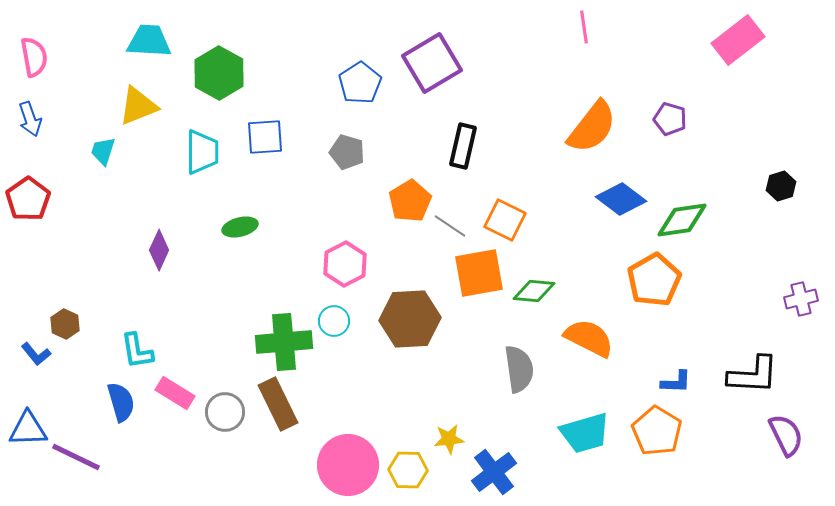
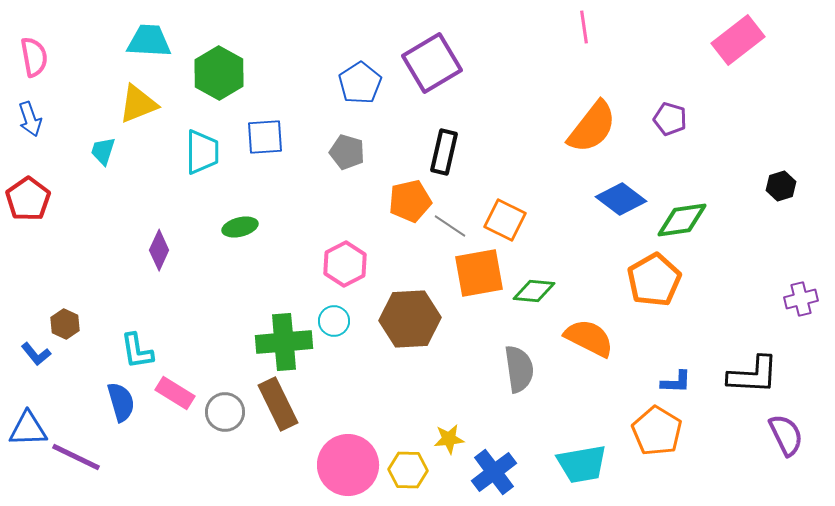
yellow triangle at (138, 106): moved 2 px up
black rectangle at (463, 146): moved 19 px left, 6 px down
orange pentagon at (410, 201): rotated 18 degrees clockwise
cyan trapezoid at (585, 433): moved 3 px left, 31 px down; rotated 6 degrees clockwise
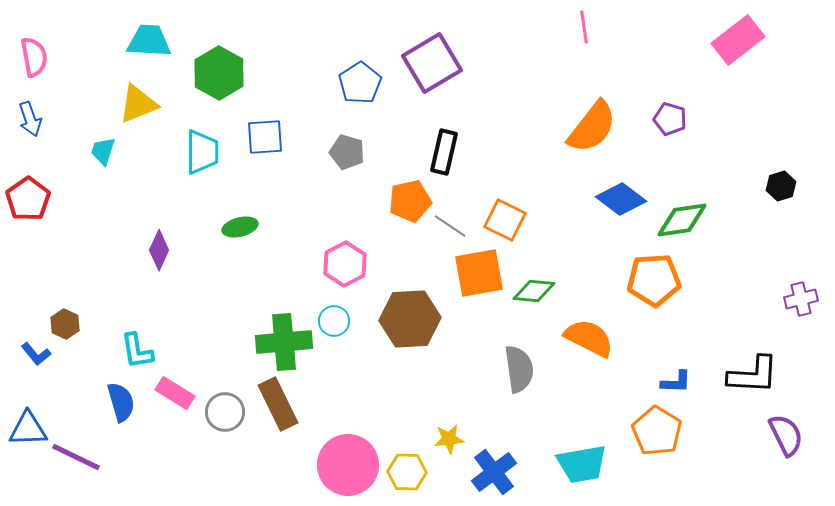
orange pentagon at (654, 280): rotated 26 degrees clockwise
yellow hexagon at (408, 470): moved 1 px left, 2 px down
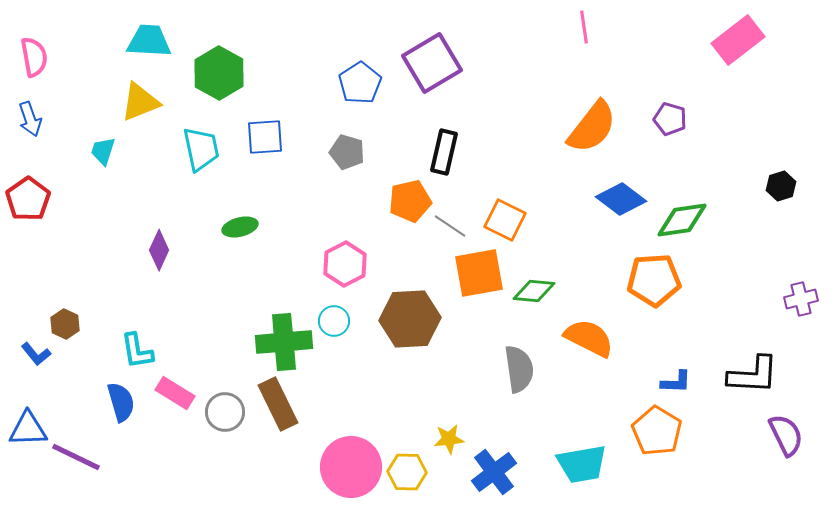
yellow triangle at (138, 104): moved 2 px right, 2 px up
cyan trapezoid at (202, 152): moved 1 px left, 3 px up; rotated 12 degrees counterclockwise
pink circle at (348, 465): moved 3 px right, 2 px down
